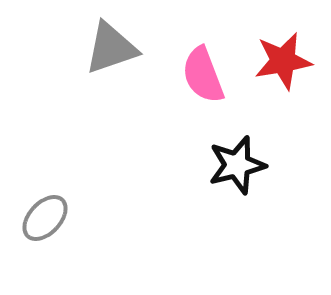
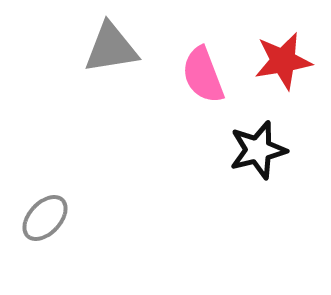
gray triangle: rotated 10 degrees clockwise
black star: moved 21 px right, 15 px up
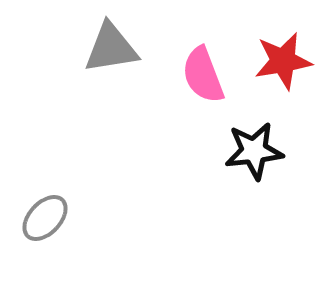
black star: moved 4 px left, 1 px down; rotated 8 degrees clockwise
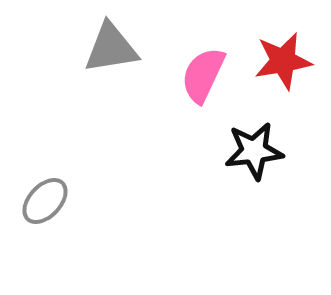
pink semicircle: rotated 46 degrees clockwise
gray ellipse: moved 17 px up
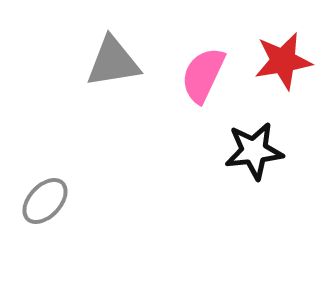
gray triangle: moved 2 px right, 14 px down
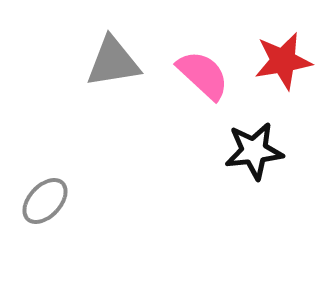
pink semicircle: rotated 108 degrees clockwise
